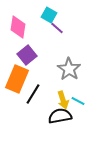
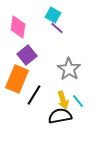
cyan square: moved 4 px right
black line: moved 1 px right, 1 px down
cyan line: rotated 24 degrees clockwise
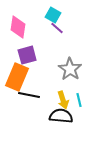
purple square: rotated 24 degrees clockwise
gray star: moved 1 px right
orange rectangle: moved 2 px up
black line: moved 5 px left; rotated 70 degrees clockwise
cyan line: moved 1 px right, 1 px up; rotated 24 degrees clockwise
black semicircle: moved 1 px right; rotated 15 degrees clockwise
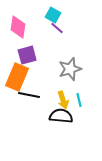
gray star: rotated 20 degrees clockwise
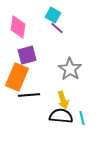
gray star: rotated 20 degrees counterclockwise
black line: rotated 15 degrees counterclockwise
cyan line: moved 3 px right, 18 px down
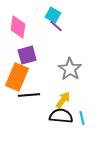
purple line: moved 1 px left, 2 px up
yellow arrow: rotated 126 degrees counterclockwise
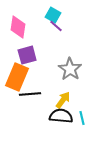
black line: moved 1 px right, 1 px up
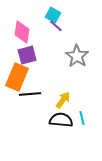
pink diamond: moved 4 px right, 5 px down
gray star: moved 7 px right, 13 px up
black semicircle: moved 4 px down
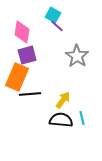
purple line: moved 1 px right
